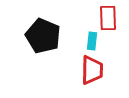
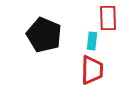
black pentagon: moved 1 px right, 1 px up
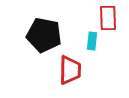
black pentagon: rotated 12 degrees counterclockwise
red trapezoid: moved 22 px left
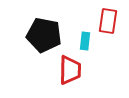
red rectangle: moved 3 px down; rotated 10 degrees clockwise
cyan rectangle: moved 7 px left
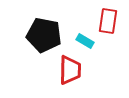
cyan rectangle: rotated 66 degrees counterclockwise
